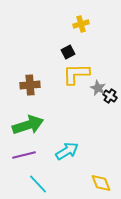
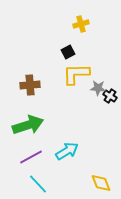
gray star: rotated 21 degrees counterclockwise
purple line: moved 7 px right, 2 px down; rotated 15 degrees counterclockwise
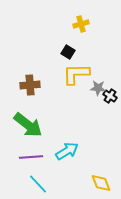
black square: rotated 32 degrees counterclockwise
green arrow: rotated 56 degrees clockwise
purple line: rotated 25 degrees clockwise
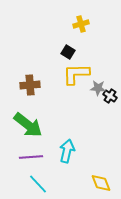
cyan arrow: rotated 45 degrees counterclockwise
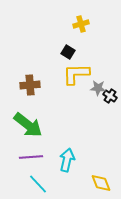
cyan arrow: moved 9 px down
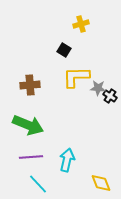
black square: moved 4 px left, 2 px up
yellow L-shape: moved 3 px down
green arrow: rotated 16 degrees counterclockwise
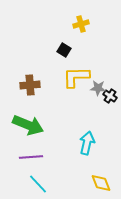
cyan arrow: moved 20 px right, 17 px up
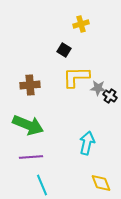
cyan line: moved 4 px right, 1 px down; rotated 20 degrees clockwise
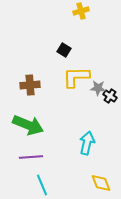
yellow cross: moved 13 px up
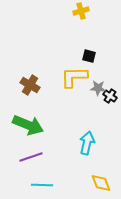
black square: moved 25 px right, 6 px down; rotated 16 degrees counterclockwise
yellow L-shape: moved 2 px left
brown cross: rotated 36 degrees clockwise
purple line: rotated 15 degrees counterclockwise
cyan line: rotated 65 degrees counterclockwise
